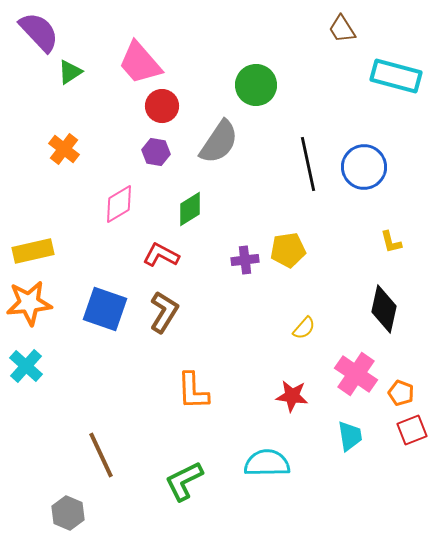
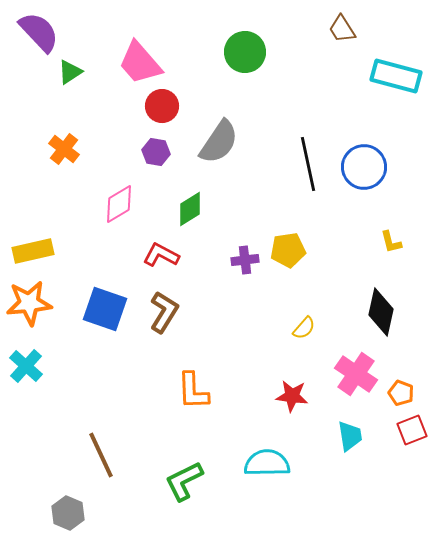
green circle: moved 11 px left, 33 px up
black diamond: moved 3 px left, 3 px down
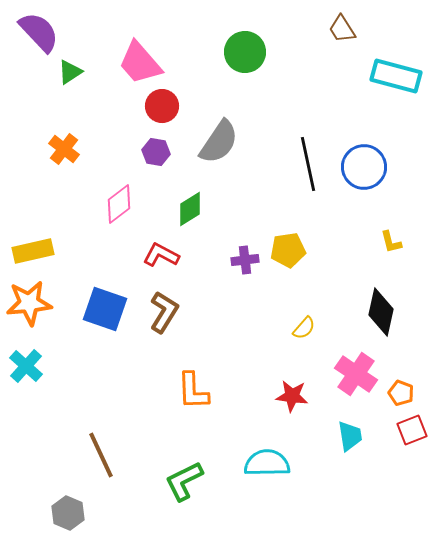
pink diamond: rotated 6 degrees counterclockwise
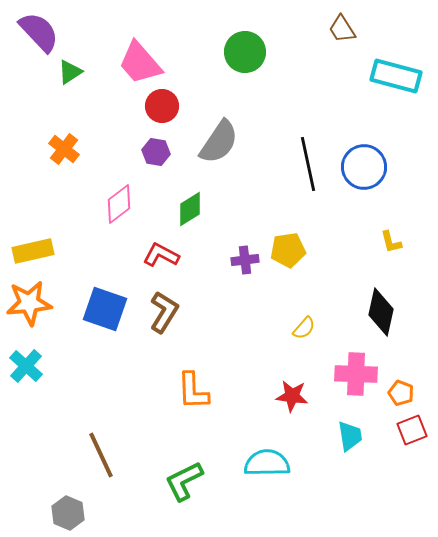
pink cross: rotated 33 degrees counterclockwise
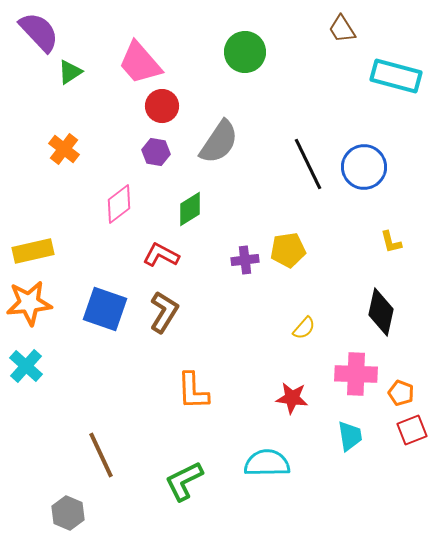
black line: rotated 14 degrees counterclockwise
red star: moved 2 px down
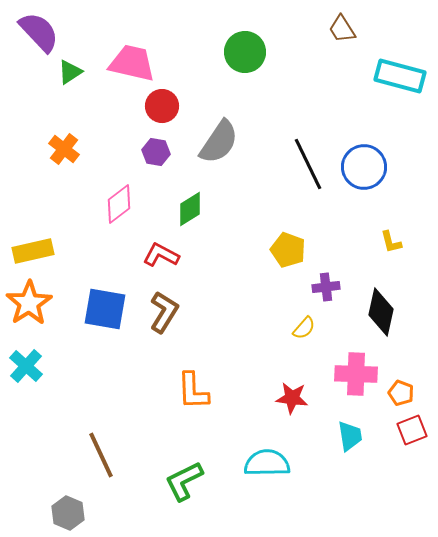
pink trapezoid: moved 8 px left; rotated 144 degrees clockwise
cyan rectangle: moved 4 px right
yellow pentagon: rotated 28 degrees clockwise
purple cross: moved 81 px right, 27 px down
orange star: rotated 27 degrees counterclockwise
blue square: rotated 9 degrees counterclockwise
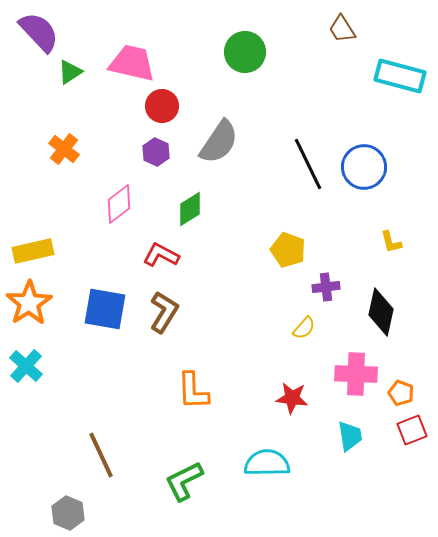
purple hexagon: rotated 16 degrees clockwise
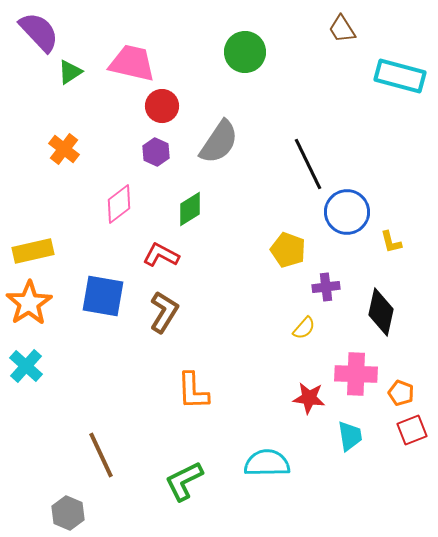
blue circle: moved 17 px left, 45 px down
blue square: moved 2 px left, 13 px up
red star: moved 17 px right
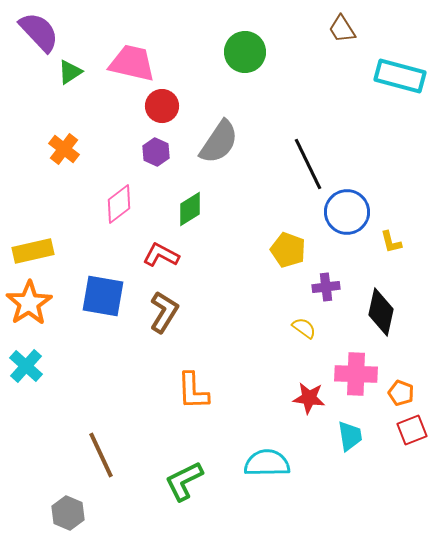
yellow semicircle: rotated 95 degrees counterclockwise
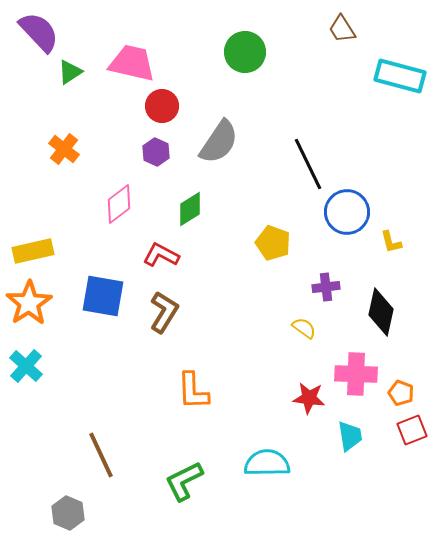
yellow pentagon: moved 15 px left, 7 px up
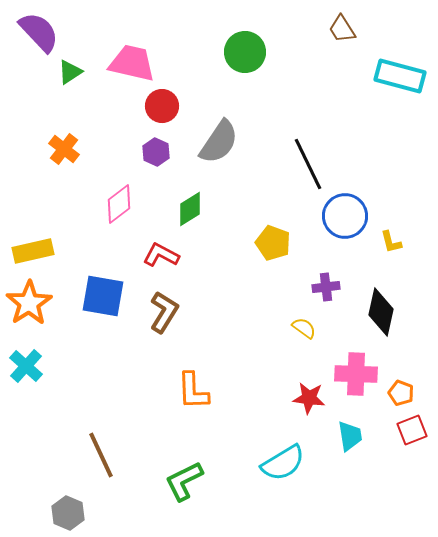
blue circle: moved 2 px left, 4 px down
cyan semicircle: moved 16 px right; rotated 150 degrees clockwise
